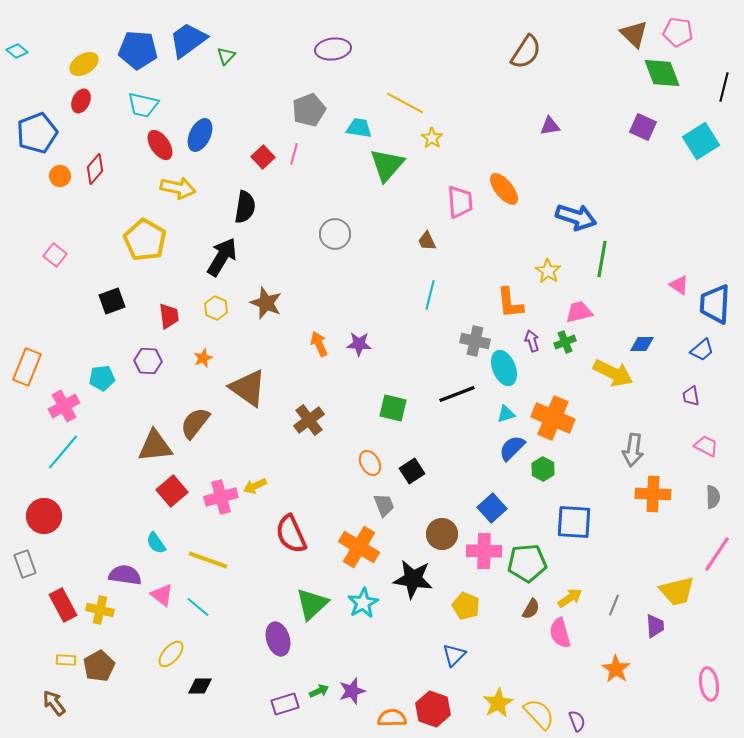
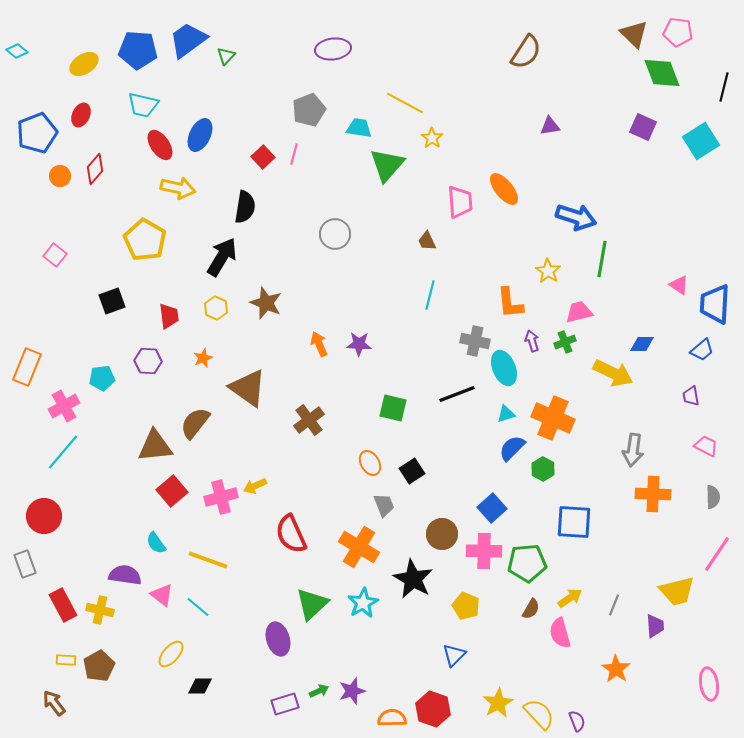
red ellipse at (81, 101): moved 14 px down
black star at (413, 579): rotated 21 degrees clockwise
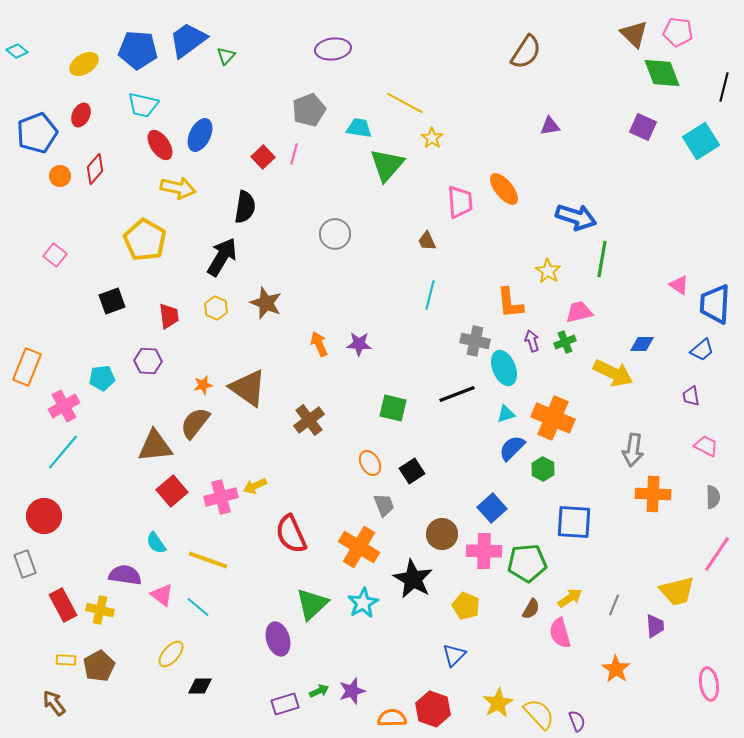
orange star at (203, 358): moved 27 px down; rotated 12 degrees clockwise
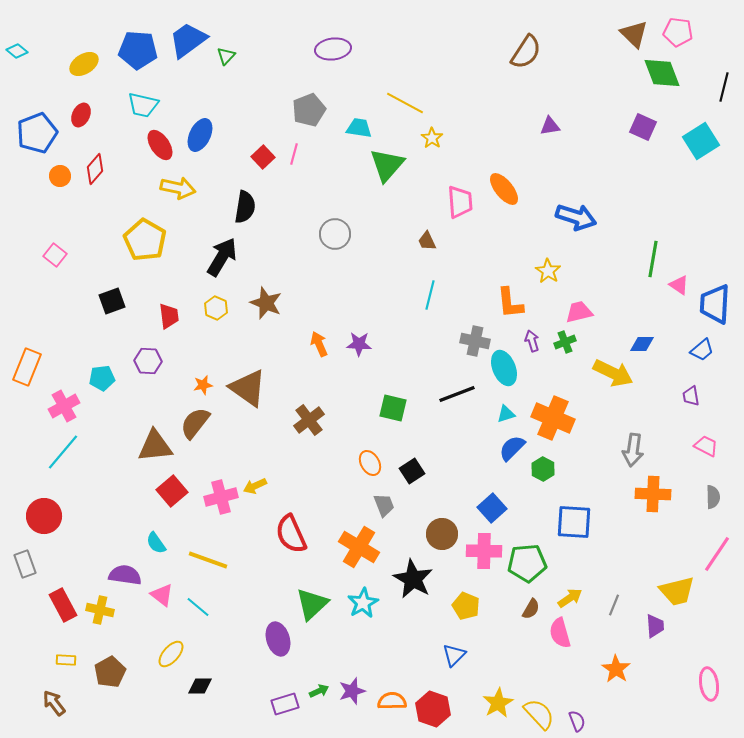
green line at (602, 259): moved 51 px right
brown pentagon at (99, 666): moved 11 px right, 6 px down
orange semicircle at (392, 718): moved 17 px up
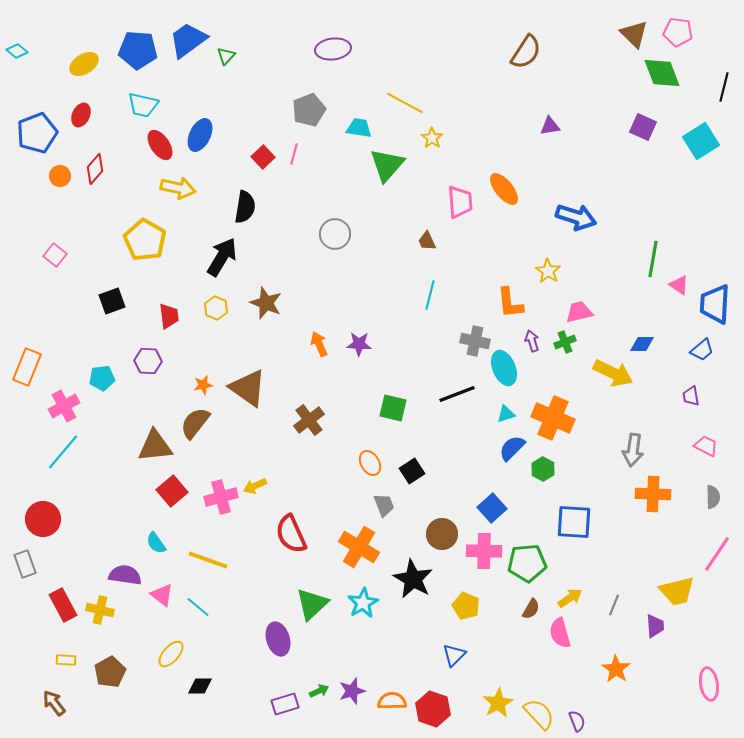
red circle at (44, 516): moved 1 px left, 3 px down
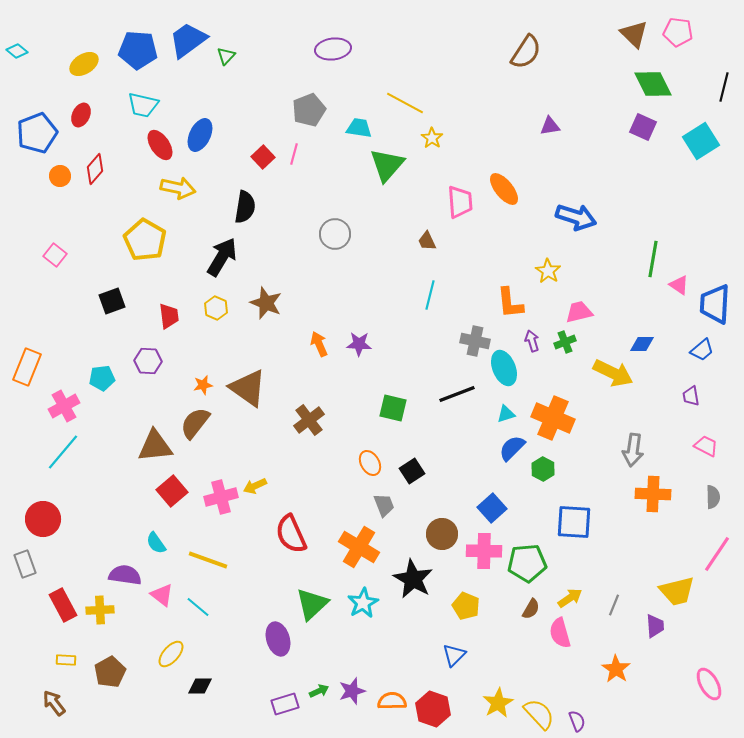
green diamond at (662, 73): moved 9 px left, 11 px down; rotated 6 degrees counterclockwise
yellow cross at (100, 610): rotated 16 degrees counterclockwise
pink ellipse at (709, 684): rotated 20 degrees counterclockwise
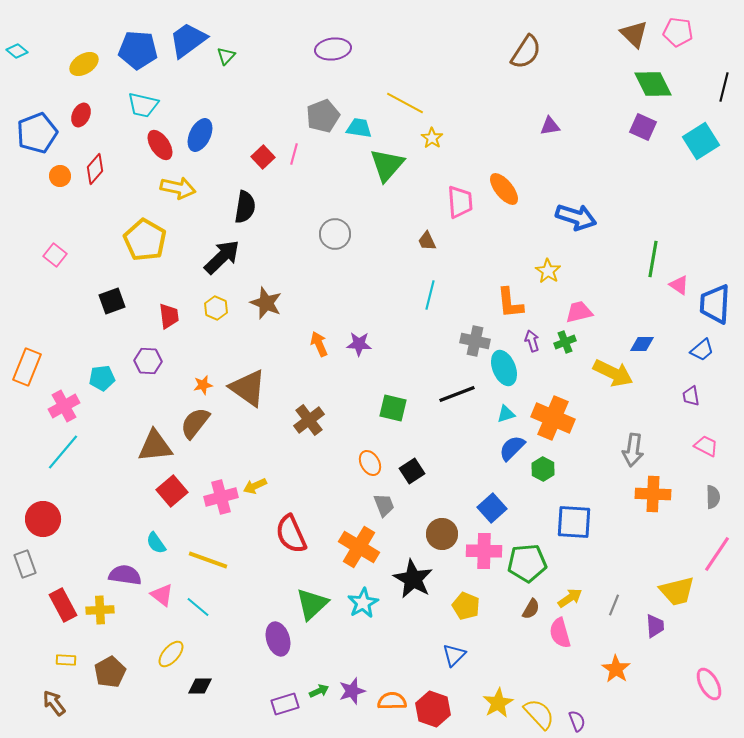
gray pentagon at (309, 110): moved 14 px right, 6 px down
black arrow at (222, 257): rotated 15 degrees clockwise
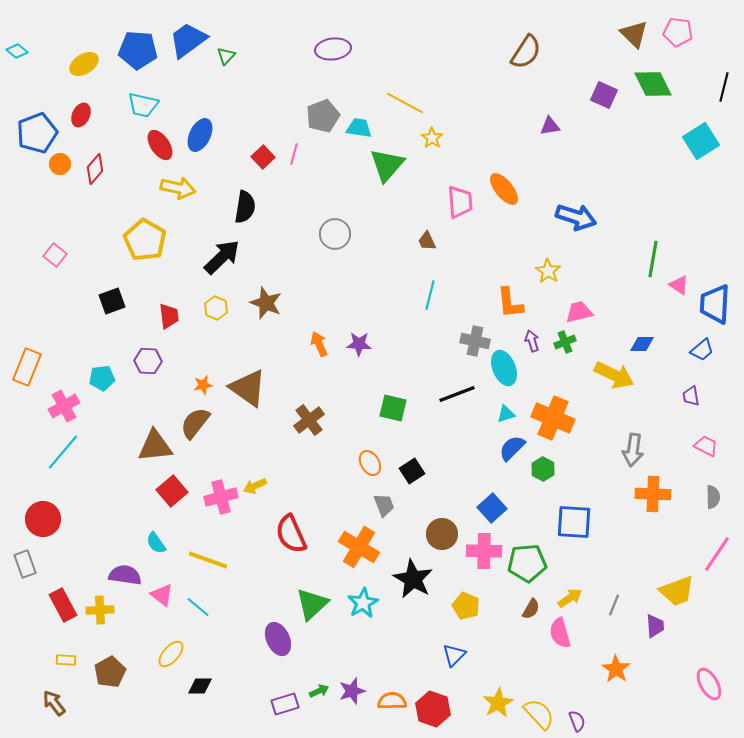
purple square at (643, 127): moved 39 px left, 32 px up
orange circle at (60, 176): moved 12 px up
yellow arrow at (613, 373): moved 1 px right, 2 px down
yellow trapezoid at (677, 591): rotated 6 degrees counterclockwise
purple ellipse at (278, 639): rotated 8 degrees counterclockwise
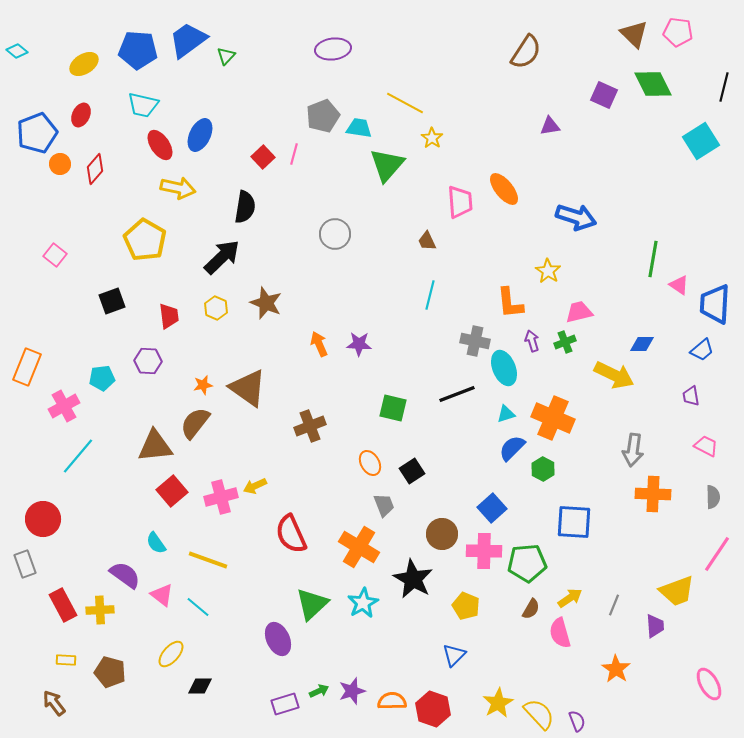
brown cross at (309, 420): moved 1 px right, 6 px down; rotated 16 degrees clockwise
cyan line at (63, 452): moved 15 px right, 4 px down
purple semicircle at (125, 575): rotated 28 degrees clockwise
brown pentagon at (110, 672): rotated 28 degrees counterclockwise
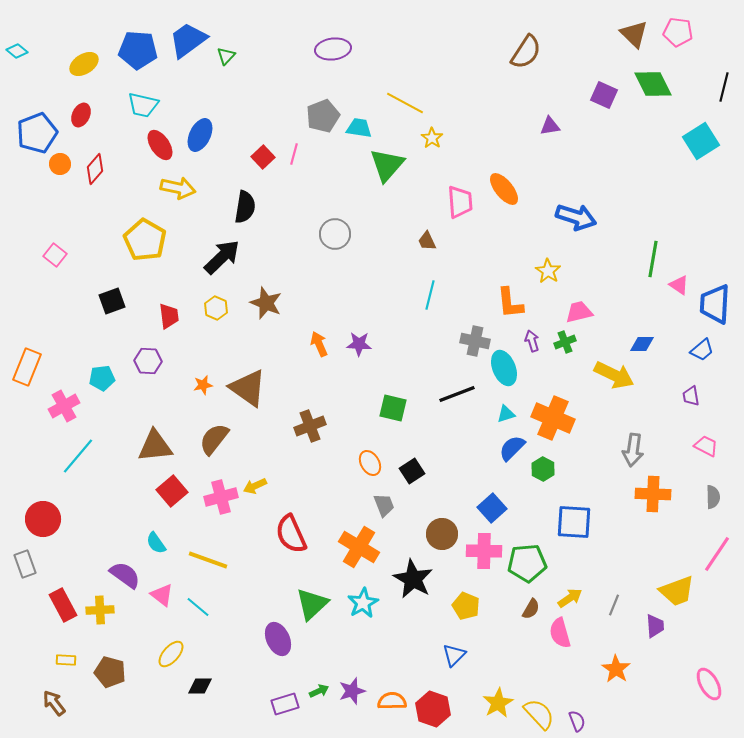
brown semicircle at (195, 423): moved 19 px right, 16 px down
